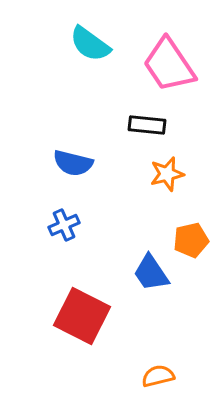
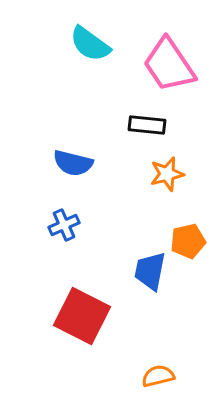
orange pentagon: moved 3 px left, 1 px down
blue trapezoid: moved 1 px left, 2 px up; rotated 45 degrees clockwise
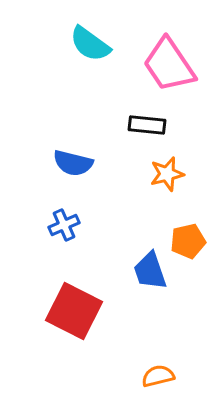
blue trapezoid: rotated 30 degrees counterclockwise
red square: moved 8 px left, 5 px up
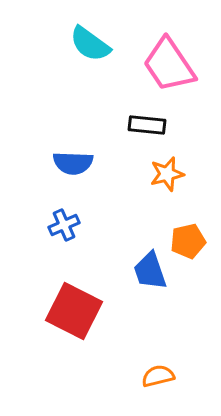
blue semicircle: rotated 12 degrees counterclockwise
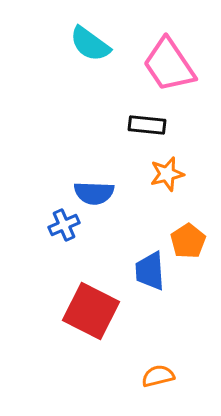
blue semicircle: moved 21 px right, 30 px down
orange pentagon: rotated 20 degrees counterclockwise
blue trapezoid: rotated 15 degrees clockwise
red square: moved 17 px right
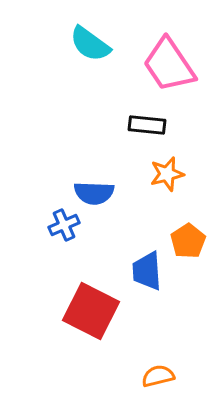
blue trapezoid: moved 3 px left
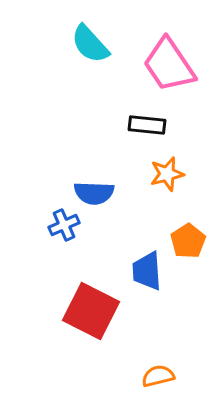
cyan semicircle: rotated 12 degrees clockwise
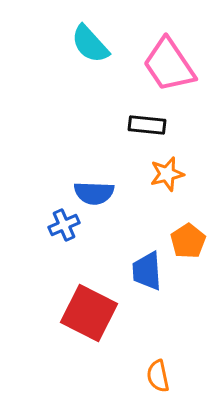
red square: moved 2 px left, 2 px down
orange semicircle: rotated 88 degrees counterclockwise
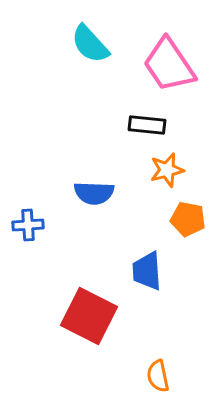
orange star: moved 4 px up
blue cross: moved 36 px left; rotated 20 degrees clockwise
orange pentagon: moved 22 px up; rotated 28 degrees counterclockwise
red square: moved 3 px down
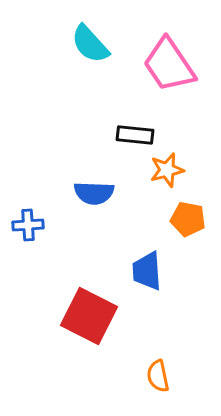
black rectangle: moved 12 px left, 10 px down
